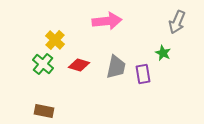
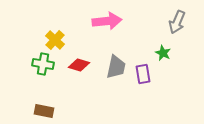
green cross: rotated 30 degrees counterclockwise
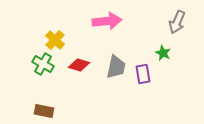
green cross: rotated 20 degrees clockwise
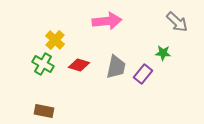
gray arrow: rotated 70 degrees counterclockwise
green star: rotated 21 degrees counterclockwise
purple rectangle: rotated 48 degrees clockwise
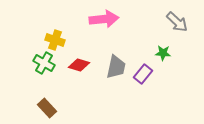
pink arrow: moved 3 px left, 2 px up
yellow cross: rotated 24 degrees counterclockwise
green cross: moved 1 px right, 1 px up
brown rectangle: moved 3 px right, 3 px up; rotated 36 degrees clockwise
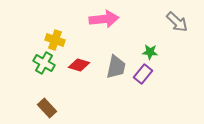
green star: moved 13 px left, 1 px up
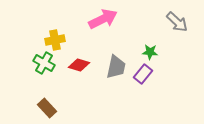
pink arrow: moved 1 px left; rotated 20 degrees counterclockwise
yellow cross: rotated 30 degrees counterclockwise
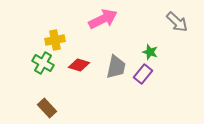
green star: rotated 14 degrees clockwise
green cross: moved 1 px left
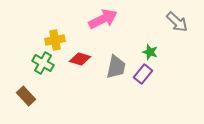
red diamond: moved 1 px right, 6 px up
brown rectangle: moved 21 px left, 12 px up
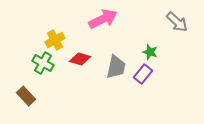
yellow cross: rotated 18 degrees counterclockwise
